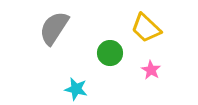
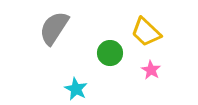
yellow trapezoid: moved 4 px down
cyan star: rotated 15 degrees clockwise
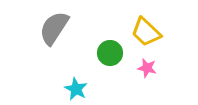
pink star: moved 4 px left, 2 px up; rotated 18 degrees counterclockwise
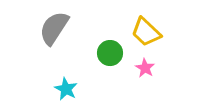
pink star: moved 2 px left; rotated 18 degrees clockwise
cyan star: moved 10 px left
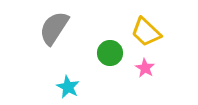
cyan star: moved 2 px right, 2 px up
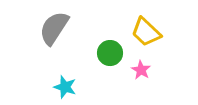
pink star: moved 4 px left, 2 px down
cyan star: moved 3 px left; rotated 10 degrees counterclockwise
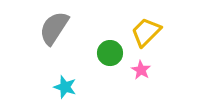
yellow trapezoid: rotated 92 degrees clockwise
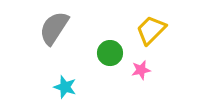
yellow trapezoid: moved 5 px right, 2 px up
pink star: rotated 30 degrees clockwise
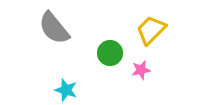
gray semicircle: rotated 72 degrees counterclockwise
cyan star: moved 1 px right, 3 px down
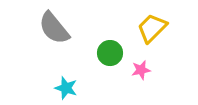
yellow trapezoid: moved 1 px right, 2 px up
cyan star: moved 2 px up
